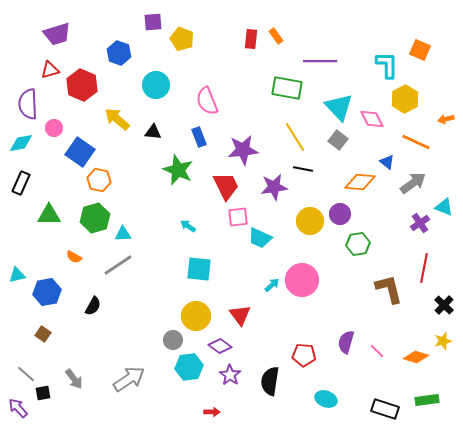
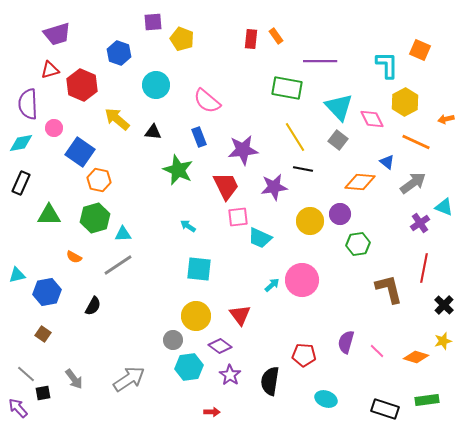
yellow hexagon at (405, 99): moved 3 px down
pink semicircle at (207, 101): rotated 28 degrees counterclockwise
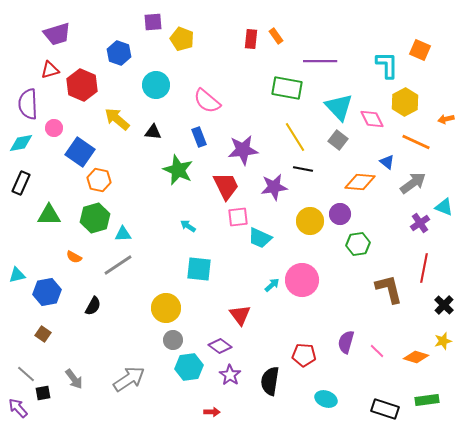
yellow circle at (196, 316): moved 30 px left, 8 px up
